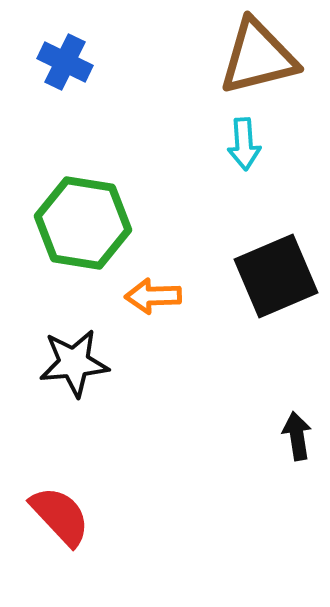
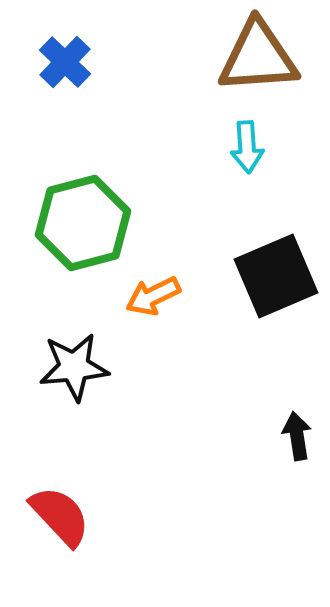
brown triangle: rotated 10 degrees clockwise
blue cross: rotated 18 degrees clockwise
cyan arrow: moved 3 px right, 3 px down
green hexagon: rotated 24 degrees counterclockwise
orange arrow: rotated 24 degrees counterclockwise
black star: moved 4 px down
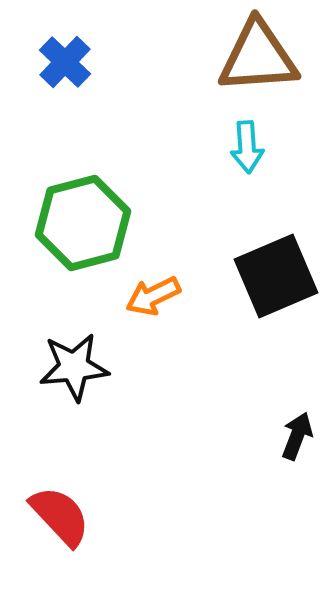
black arrow: rotated 30 degrees clockwise
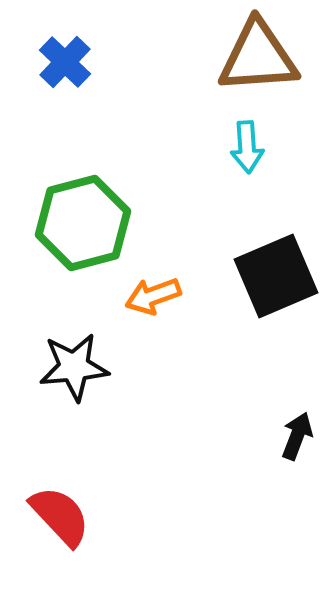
orange arrow: rotated 6 degrees clockwise
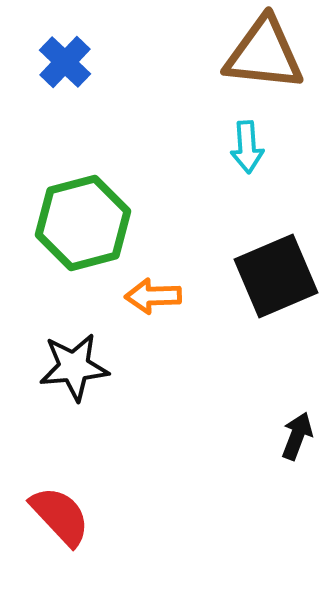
brown triangle: moved 6 px right, 3 px up; rotated 10 degrees clockwise
orange arrow: rotated 18 degrees clockwise
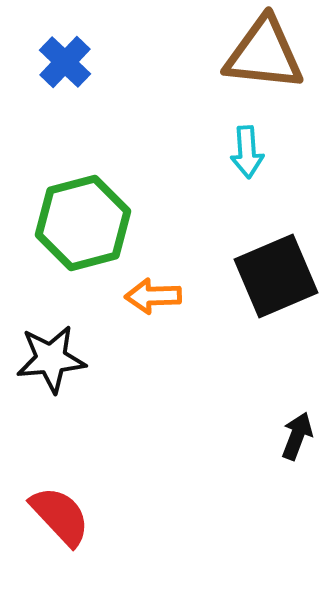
cyan arrow: moved 5 px down
black star: moved 23 px left, 8 px up
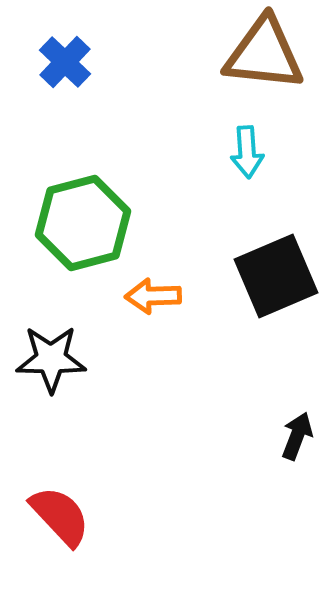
black star: rotated 6 degrees clockwise
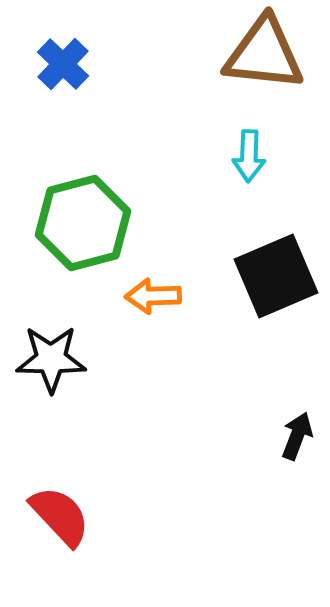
blue cross: moved 2 px left, 2 px down
cyan arrow: moved 2 px right, 4 px down; rotated 6 degrees clockwise
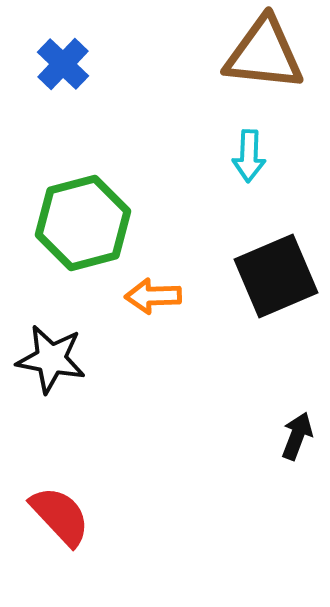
black star: rotated 10 degrees clockwise
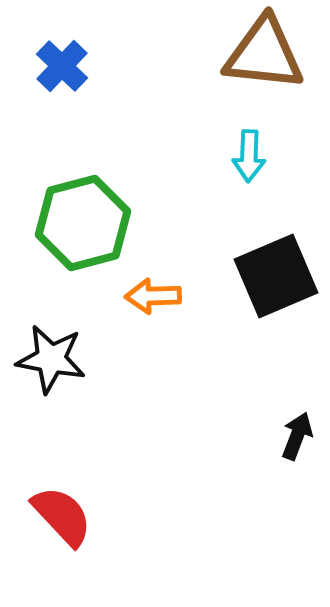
blue cross: moved 1 px left, 2 px down
red semicircle: moved 2 px right
